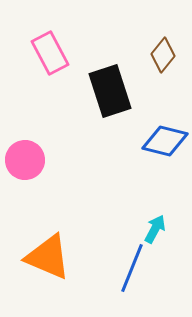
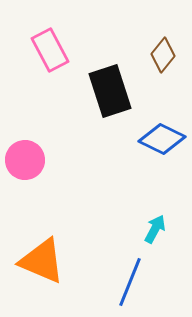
pink rectangle: moved 3 px up
blue diamond: moved 3 px left, 2 px up; rotated 12 degrees clockwise
orange triangle: moved 6 px left, 4 px down
blue line: moved 2 px left, 14 px down
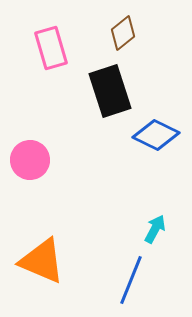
pink rectangle: moved 1 px right, 2 px up; rotated 12 degrees clockwise
brown diamond: moved 40 px left, 22 px up; rotated 12 degrees clockwise
blue diamond: moved 6 px left, 4 px up
pink circle: moved 5 px right
blue line: moved 1 px right, 2 px up
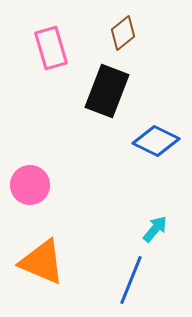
black rectangle: moved 3 px left; rotated 39 degrees clockwise
blue diamond: moved 6 px down
pink circle: moved 25 px down
cyan arrow: rotated 12 degrees clockwise
orange triangle: moved 1 px down
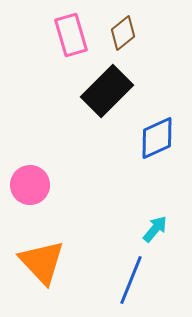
pink rectangle: moved 20 px right, 13 px up
black rectangle: rotated 24 degrees clockwise
blue diamond: moved 1 px right, 3 px up; rotated 51 degrees counterclockwise
orange triangle: rotated 24 degrees clockwise
